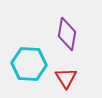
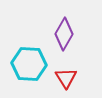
purple diamond: moved 3 px left; rotated 20 degrees clockwise
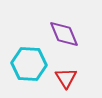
purple diamond: rotated 52 degrees counterclockwise
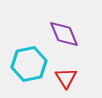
cyan hexagon: rotated 16 degrees counterclockwise
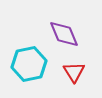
red triangle: moved 8 px right, 6 px up
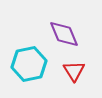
red triangle: moved 1 px up
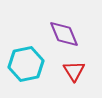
cyan hexagon: moved 3 px left
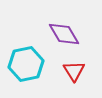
purple diamond: rotated 8 degrees counterclockwise
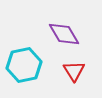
cyan hexagon: moved 2 px left, 1 px down
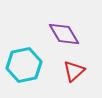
red triangle: rotated 20 degrees clockwise
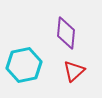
purple diamond: moved 2 px right, 1 px up; rotated 36 degrees clockwise
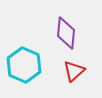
cyan hexagon: rotated 24 degrees counterclockwise
